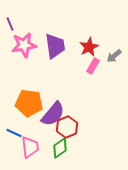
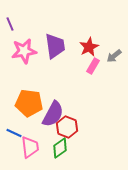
pink star: moved 6 px down
purple semicircle: rotated 12 degrees counterclockwise
red hexagon: rotated 15 degrees counterclockwise
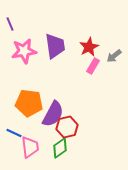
red hexagon: rotated 25 degrees clockwise
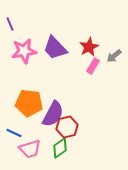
purple trapezoid: moved 2 px down; rotated 144 degrees clockwise
pink trapezoid: moved 2 px down; rotated 80 degrees clockwise
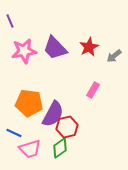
purple line: moved 3 px up
pink rectangle: moved 24 px down
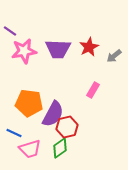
purple line: moved 10 px down; rotated 32 degrees counterclockwise
purple trapezoid: moved 3 px right, 1 px down; rotated 44 degrees counterclockwise
